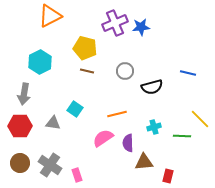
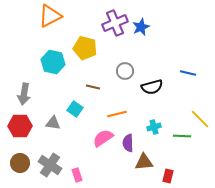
blue star: rotated 18 degrees counterclockwise
cyan hexagon: moved 13 px right; rotated 20 degrees counterclockwise
brown line: moved 6 px right, 16 px down
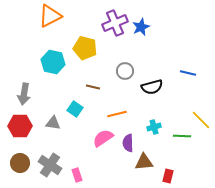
yellow line: moved 1 px right, 1 px down
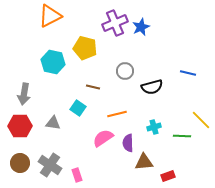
cyan square: moved 3 px right, 1 px up
red rectangle: rotated 56 degrees clockwise
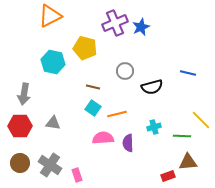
cyan square: moved 15 px right
pink semicircle: rotated 30 degrees clockwise
brown triangle: moved 44 px right
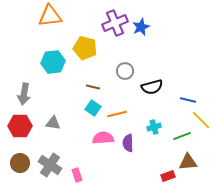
orange triangle: rotated 20 degrees clockwise
cyan hexagon: rotated 20 degrees counterclockwise
blue line: moved 27 px down
green line: rotated 24 degrees counterclockwise
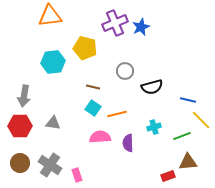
gray arrow: moved 2 px down
pink semicircle: moved 3 px left, 1 px up
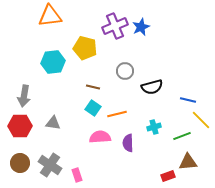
purple cross: moved 3 px down
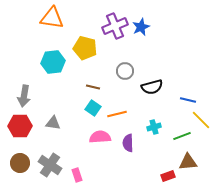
orange triangle: moved 2 px right, 2 px down; rotated 15 degrees clockwise
